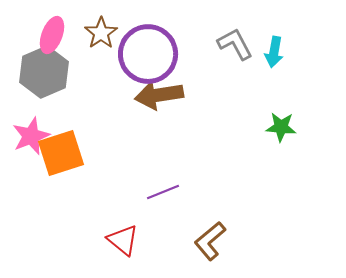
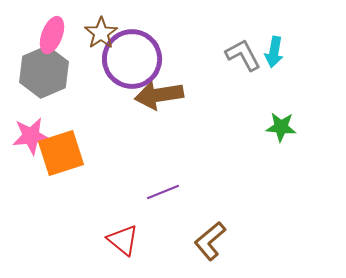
gray L-shape: moved 8 px right, 11 px down
purple circle: moved 16 px left, 5 px down
pink star: rotated 15 degrees clockwise
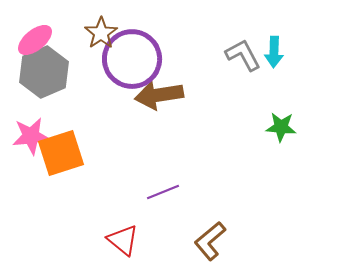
pink ellipse: moved 17 px left, 5 px down; rotated 30 degrees clockwise
cyan arrow: rotated 8 degrees counterclockwise
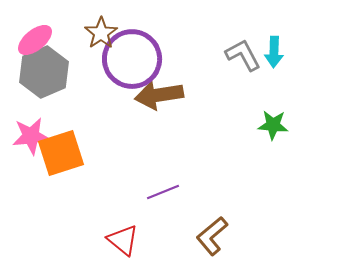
green star: moved 8 px left, 2 px up
brown L-shape: moved 2 px right, 5 px up
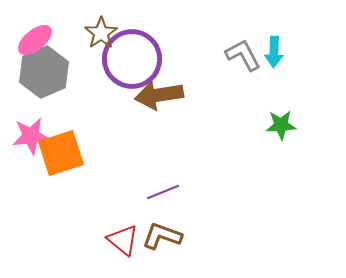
green star: moved 8 px right; rotated 8 degrees counterclockwise
brown L-shape: moved 50 px left; rotated 60 degrees clockwise
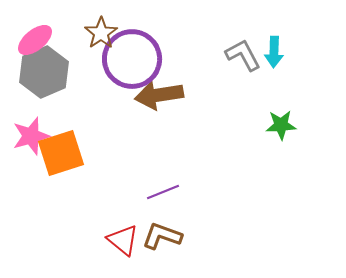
pink star: rotated 9 degrees counterclockwise
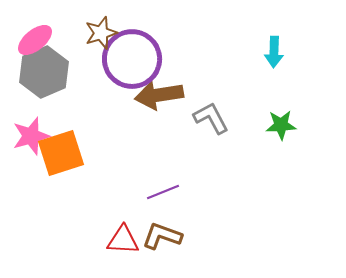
brown star: rotated 16 degrees clockwise
gray L-shape: moved 32 px left, 63 px down
red triangle: rotated 36 degrees counterclockwise
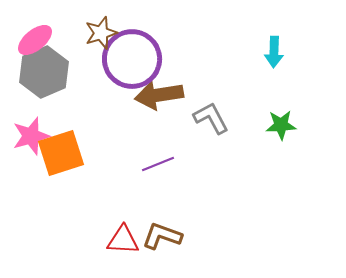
purple line: moved 5 px left, 28 px up
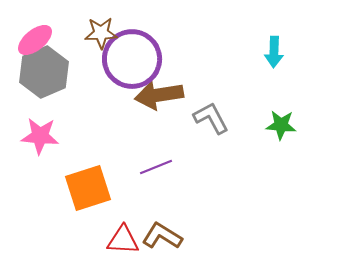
brown star: rotated 16 degrees clockwise
green star: rotated 8 degrees clockwise
pink star: moved 9 px right; rotated 21 degrees clockwise
orange square: moved 27 px right, 35 px down
purple line: moved 2 px left, 3 px down
brown L-shape: rotated 12 degrees clockwise
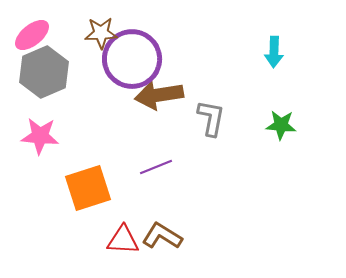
pink ellipse: moved 3 px left, 5 px up
gray L-shape: rotated 39 degrees clockwise
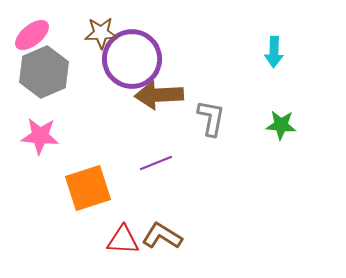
brown arrow: rotated 6 degrees clockwise
purple line: moved 4 px up
